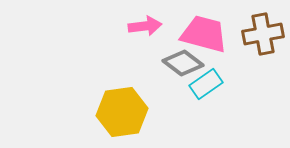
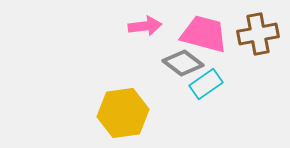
brown cross: moved 5 px left
yellow hexagon: moved 1 px right, 1 px down
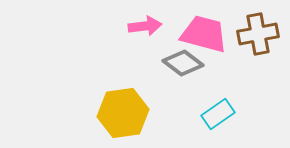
cyan rectangle: moved 12 px right, 30 px down
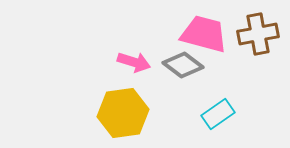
pink arrow: moved 11 px left, 36 px down; rotated 24 degrees clockwise
gray diamond: moved 2 px down
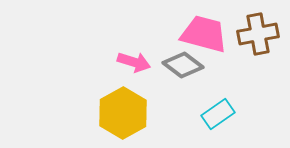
yellow hexagon: rotated 21 degrees counterclockwise
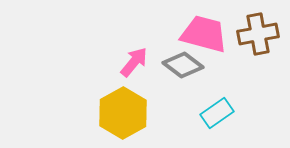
pink arrow: rotated 68 degrees counterclockwise
cyan rectangle: moved 1 px left, 1 px up
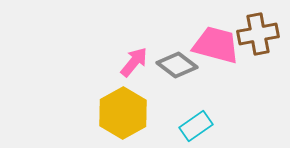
pink trapezoid: moved 12 px right, 11 px down
gray diamond: moved 6 px left
cyan rectangle: moved 21 px left, 13 px down
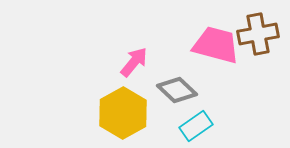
gray diamond: moved 25 px down; rotated 6 degrees clockwise
